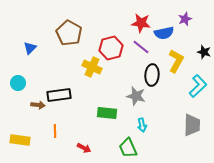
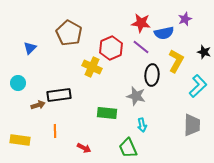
red hexagon: rotated 10 degrees counterclockwise
brown arrow: rotated 24 degrees counterclockwise
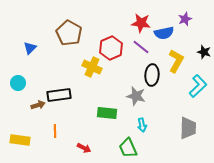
gray trapezoid: moved 4 px left, 3 px down
